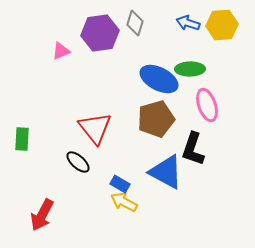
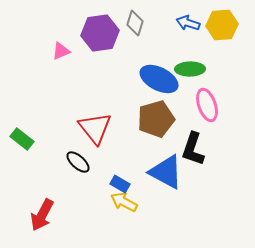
green rectangle: rotated 55 degrees counterclockwise
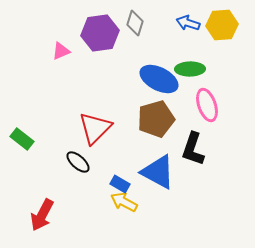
red triangle: rotated 24 degrees clockwise
blue triangle: moved 8 px left
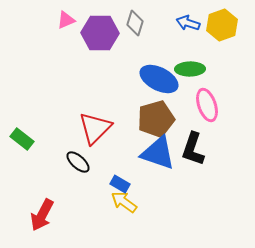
yellow hexagon: rotated 16 degrees counterclockwise
purple hexagon: rotated 9 degrees clockwise
pink triangle: moved 5 px right, 31 px up
blue triangle: moved 19 px up; rotated 9 degrees counterclockwise
yellow arrow: rotated 8 degrees clockwise
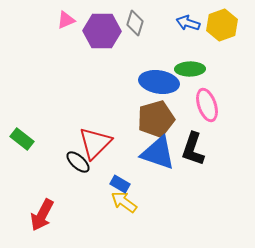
purple hexagon: moved 2 px right, 2 px up
blue ellipse: moved 3 px down; rotated 18 degrees counterclockwise
red triangle: moved 15 px down
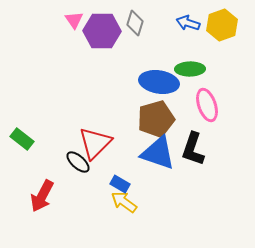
pink triangle: moved 8 px right; rotated 42 degrees counterclockwise
red arrow: moved 19 px up
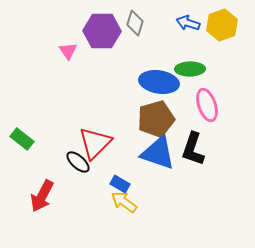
pink triangle: moved 6 px left, 31 px down
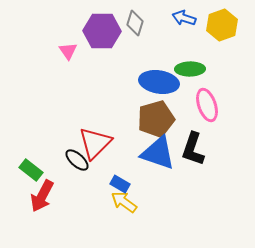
blue arrow: moved 4 px left, 5 px up
green rectangle: moved 9 px right, 31 px down
black ellipse: moved 1 px left, 2 px up
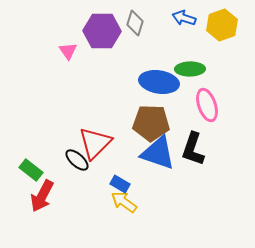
brown pentagon: moved 5 px left, 4 px down; rotated 18 degrees clockwise
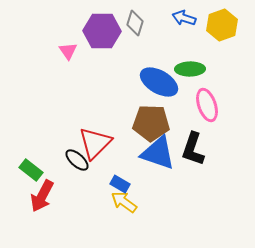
blue ellipse: rotated 21 degrees clockwise
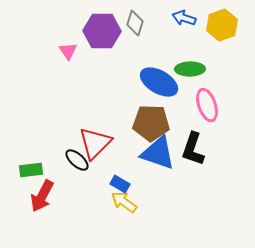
green rectangle: rotated 45 degrees counterclockwise
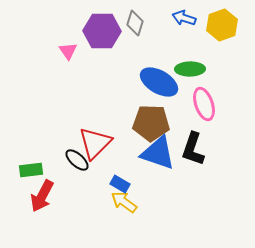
pink ellipse: moved 3 px left, 1 px up
